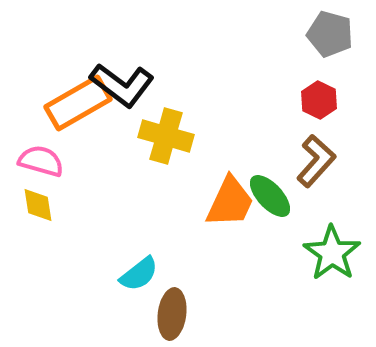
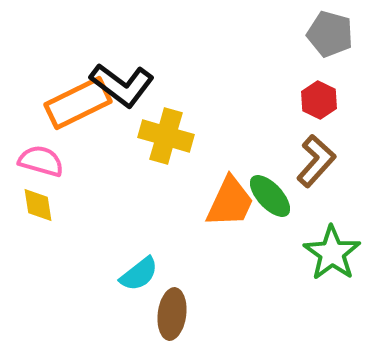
orange rectangle: rotated 4 degrees clockwise
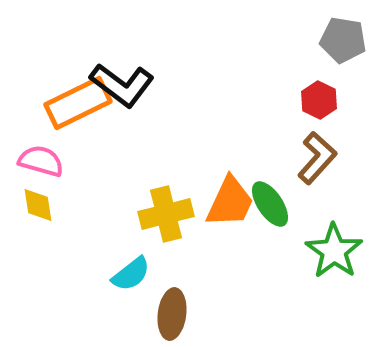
gray pentagon: moved 13 px right, 6 px down; rotated 6 degrees counterclockwise
yellow cross: moved 78 px down; rotated 30 degrees counterclockwise
brown L-shape: moved 1 px right, 3 px up
green ellipse: moved 8 px down; rotated 9 degrees clockwise
green star: moved 2 px right, 2 px up
cyan semicircle: moved 8 px left
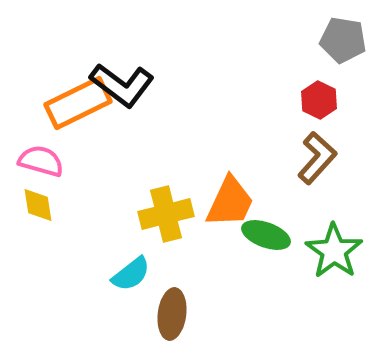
green ellipse: moved 4 px left, 31 px down; rotated 36 degrees counterclockwise
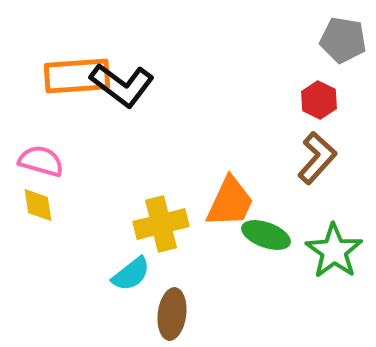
orange rectangle: moved 1 px left, 27 px up; rotated 22 degrees clockwise
yellow cross: moved 5 px left, 10 px down
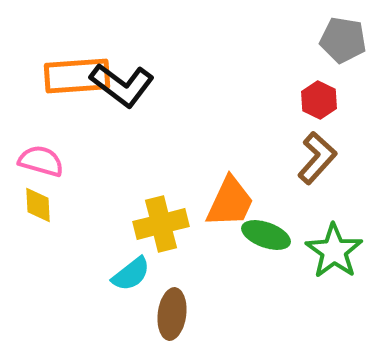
yellow diamond: rotated 6 degrees clockwise
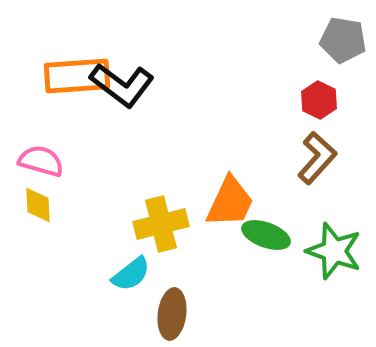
green star: rotated 16 degrees counterclockwise
